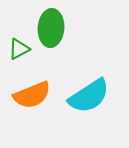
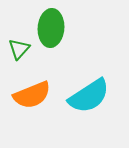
green triangle: rotated 20 degrees counterclockwise
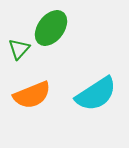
green ellipse: rotated 33 degrees clockwise
cyan semicircle: moved 7 px right, 2 px up
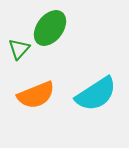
green ellipse: moved 1 px left
orange semicircle: moved 4 px right
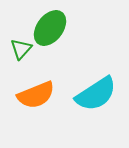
green triangle: moved 2 px right
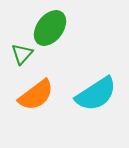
green triangle: moved 1 px right, 5 px down
orange semicircle: rotated 15 degrees counterclockwise
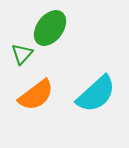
cyan semicircle: rotated 9 degrees counterclockwise
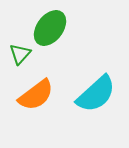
green triangle: moved 2 px left
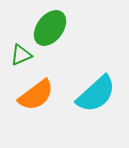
green triangle: moved 1 px right, 1 px down; rotated 25 degrees clockwise
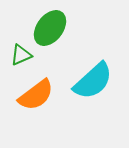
cyan semicircle: moved 3 px left, 13 px up
